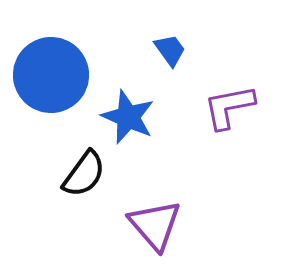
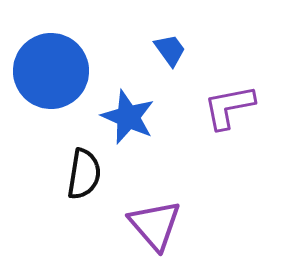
blue circle: moved 4 px up
black semicircle: rotated 27 degrees counterclockwise
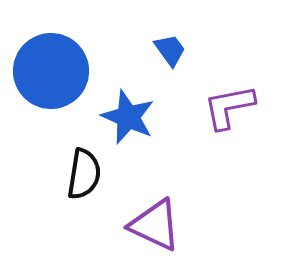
purple triangle: rotated 24 degrees counterclockwise
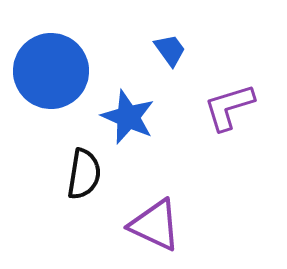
purple L-shape: rotated 6 degrees counterclockwise
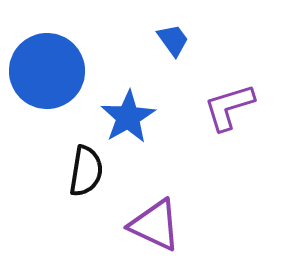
blue trapezoid: moved 3 px right, 10 px up
blue circle: moved 4 px left
blue star: rotated 18 degrees clockwise
black semicircle: moved 2 px right, 3 px up
